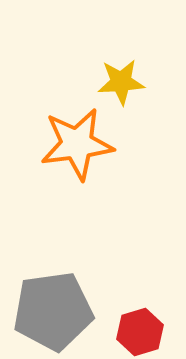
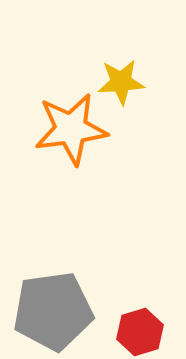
orange star: moved 6 px left, 15 px up
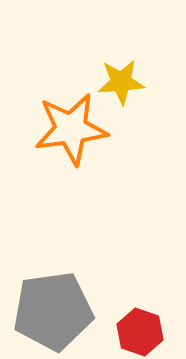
red hexagon: rotated 24 degrees counterclockwise
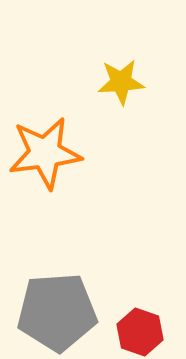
orange star: moved 26 px left, 24 px down
gray pentagon: moved 4 px right, 1 px down; rotated 4 degrees clockwise
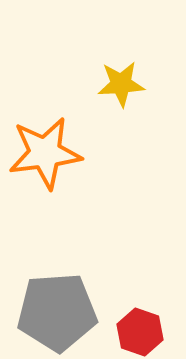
yellow star: moved 2 px down
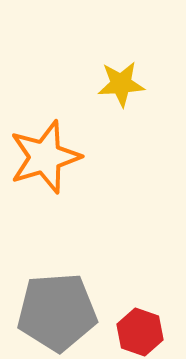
orange star: moved 4 px down; rotated 10 degrees counterclockwise
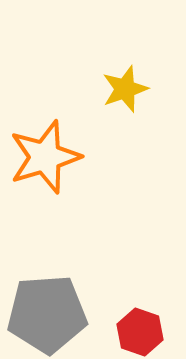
yellow star: moved 4 px right, 5 px down; rotated 15 degrees counterclockwise
gray pentagon: moved 10 px left, 2 px down
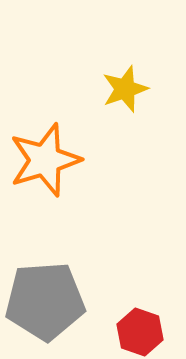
orange star: moved 3 px down
gray pentagon: moved 2 px left, 13 px up
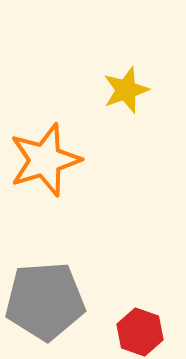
yellow star: moved 1 px right, 1 px down
